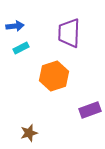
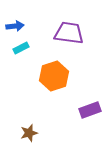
purple trapezoid: rotated 96 degrees clockwise
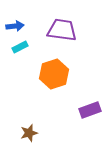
purple trapezoid: moved 7 px left, 3 px up
cyan rectangle: moved 1 px left, 1 px up
orange hexagon: moved 2 px up
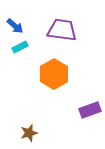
blue arrow: rotated 48 degrees clockwise
orange hexagon: rotated 12 degrees counterclockwise
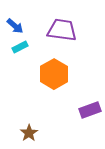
brown star: rotated 18 degrees counterclockwise
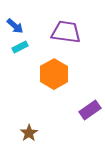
purple trapezoid: moved 4 px right, 2 px down
purple rectangle: rotated 15 degrees counterclockwise
